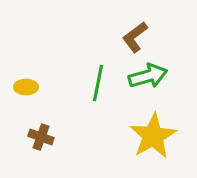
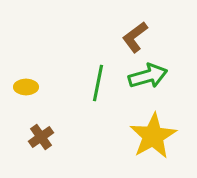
brown cross: rotated 35 degrees clockwise
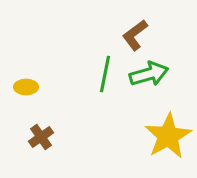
brown L-shape: moved 2 px up
green arrow: moved 1 px right, 2 px up
green line: moved 7 px right, 9 px up
yellow star: moved 15 px right
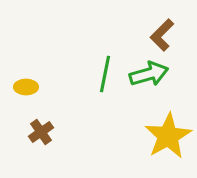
brown L-shape: moved 27 px right; rotated 8 degrees counterclockwise
brown cross: moved 5 px up
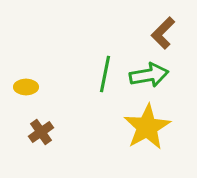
brown L-shape: moved 1 px right, 2 px up
green arrow: moved 1 px down; rotated 6 degrees clockwise
yellow star: moved 21 px left, 9 px up
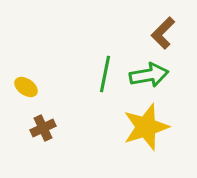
yellow ellipse: rotated 35 degrees clockwise
yellow star: moved 1 px left; rotated 12 degrees clockwise
brown cross: moved 2 px right, 4 px up; rotated 10 degrees clockwise
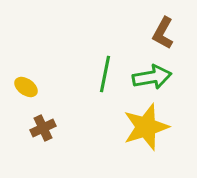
brown L-shape: rotated 16 degrees counterclockwise
green arrow: moved 3 px right, 2 px down
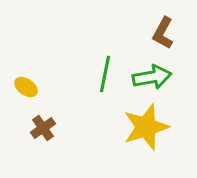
brown cross: rotated 10 degrees counterclockwise
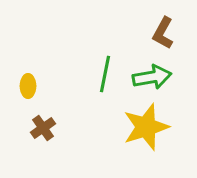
yellow ellipse: moved 2 px right, 1 px up; rotated 55 degrees clockwise
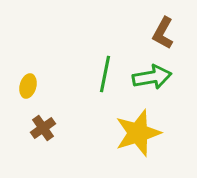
yellow ellipse: rotated 15 degrees clockwise
yellow star: moved 8 px left, 6 px down
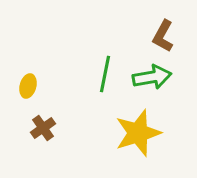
brown L-shape: moved 3 px down
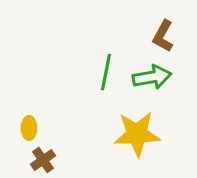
green line: moved 1 px right, 2 px up
yellow ellipse: moved 1 px right, 42 px down; rotated 15 degrees counterclockwise
brown cross: moved 32 px down
yellow star: moved 1 px left, 1 px down; rotated 15 degrees clockwise
